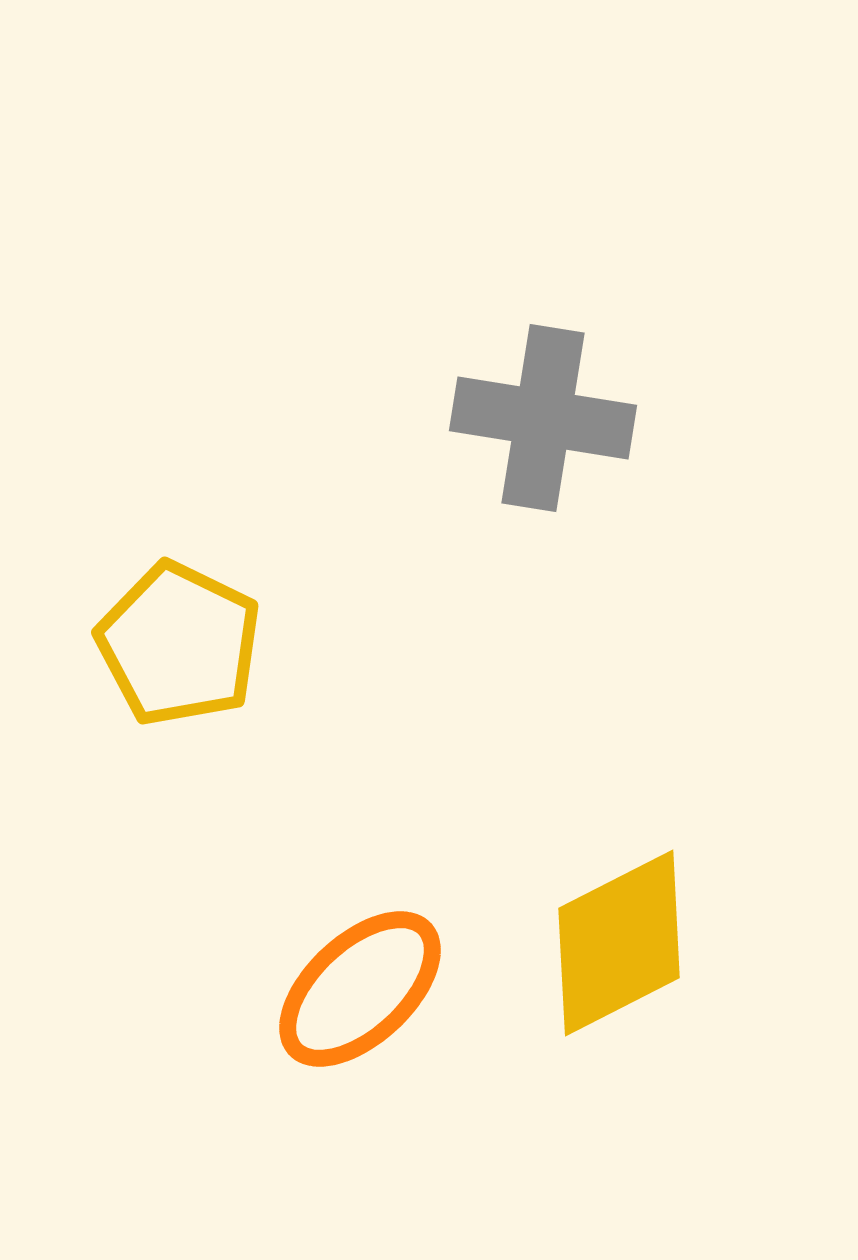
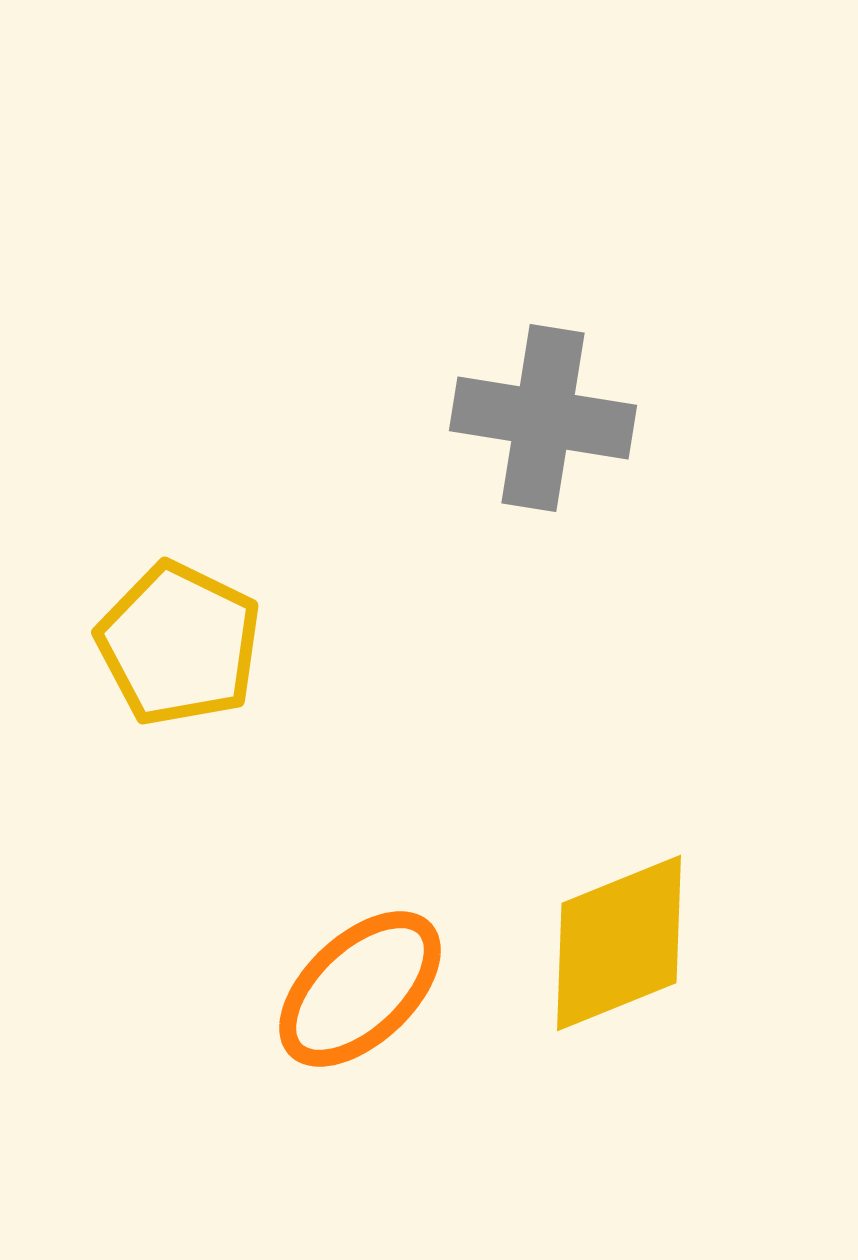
yellow diamond: rotated 5 degrees clockwise
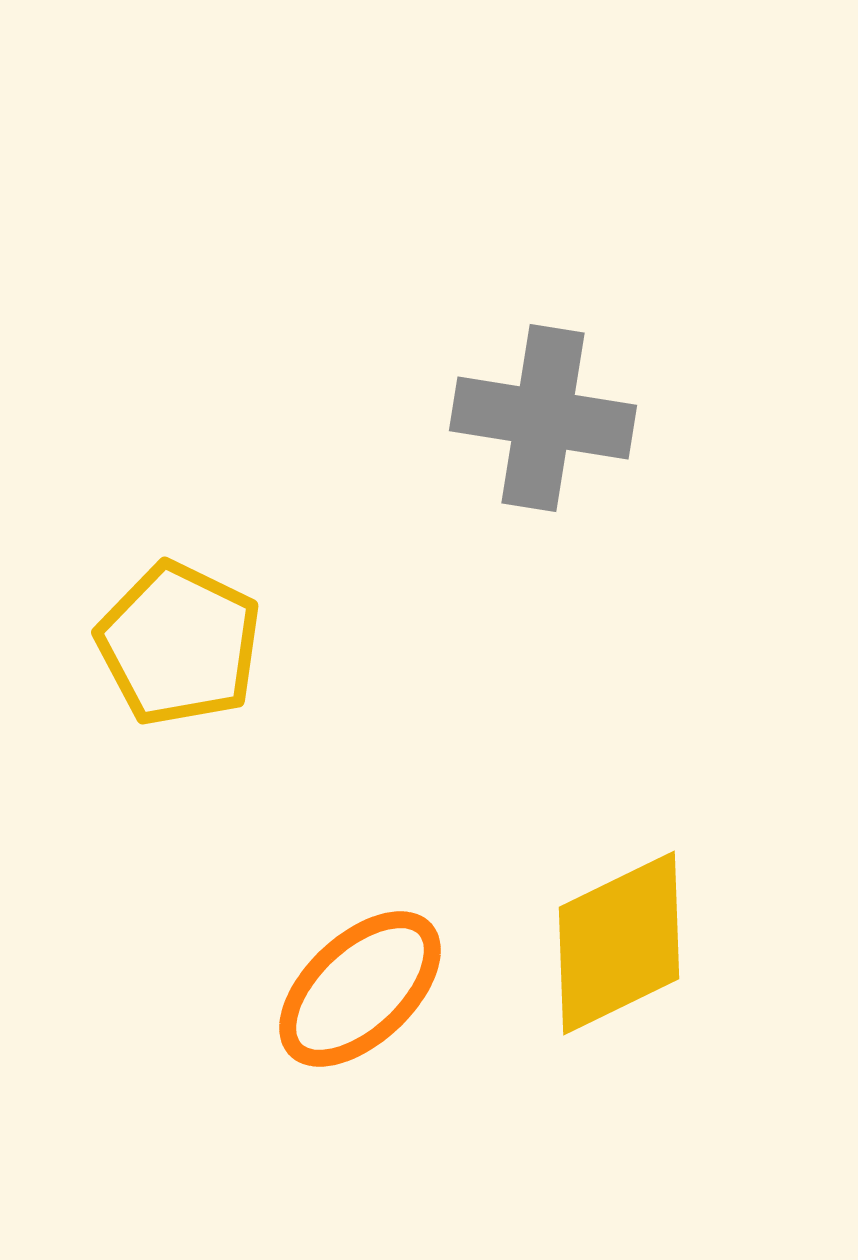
yellow diamond: rotated 4 degrees counterclockwise
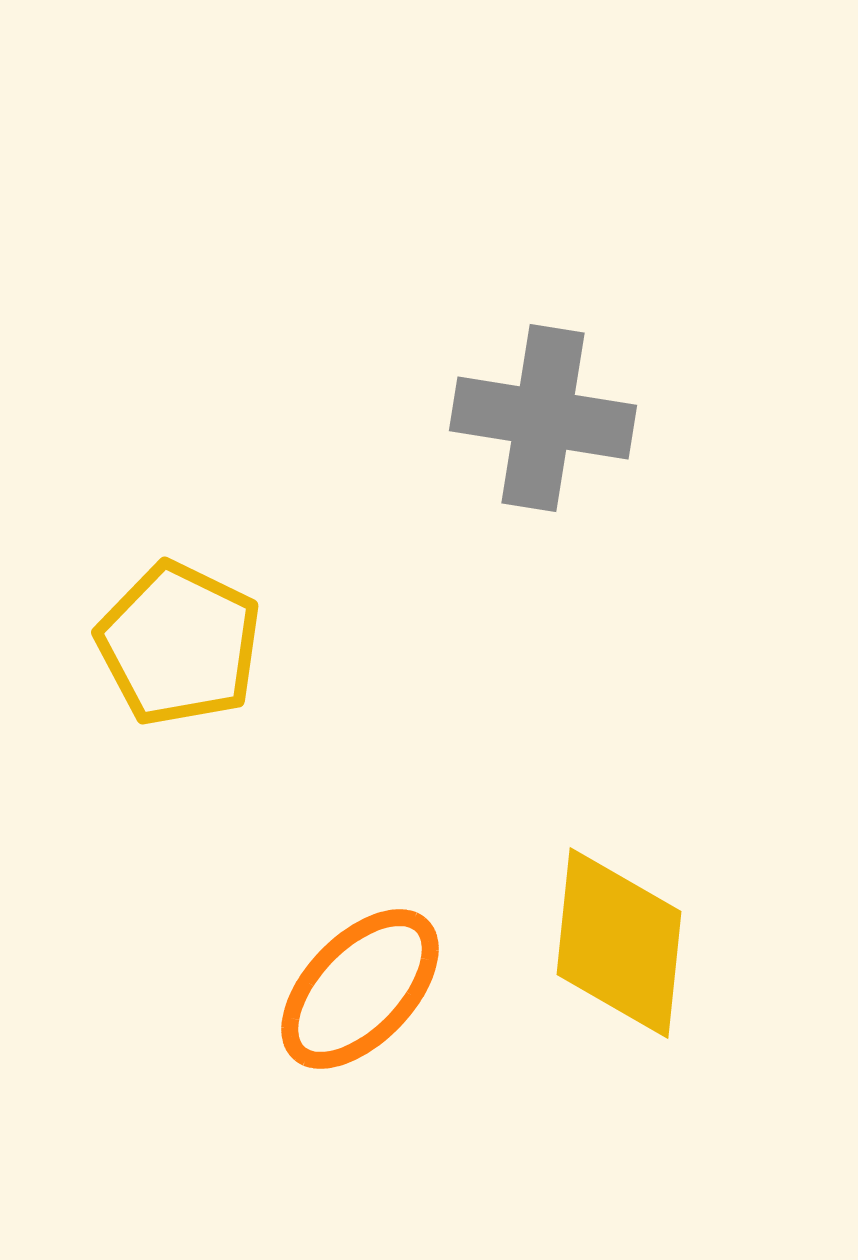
yellow diamond: rotated 58 degrees counterclockwise
orange ellipse: rotated 3 degrees counterclockwise
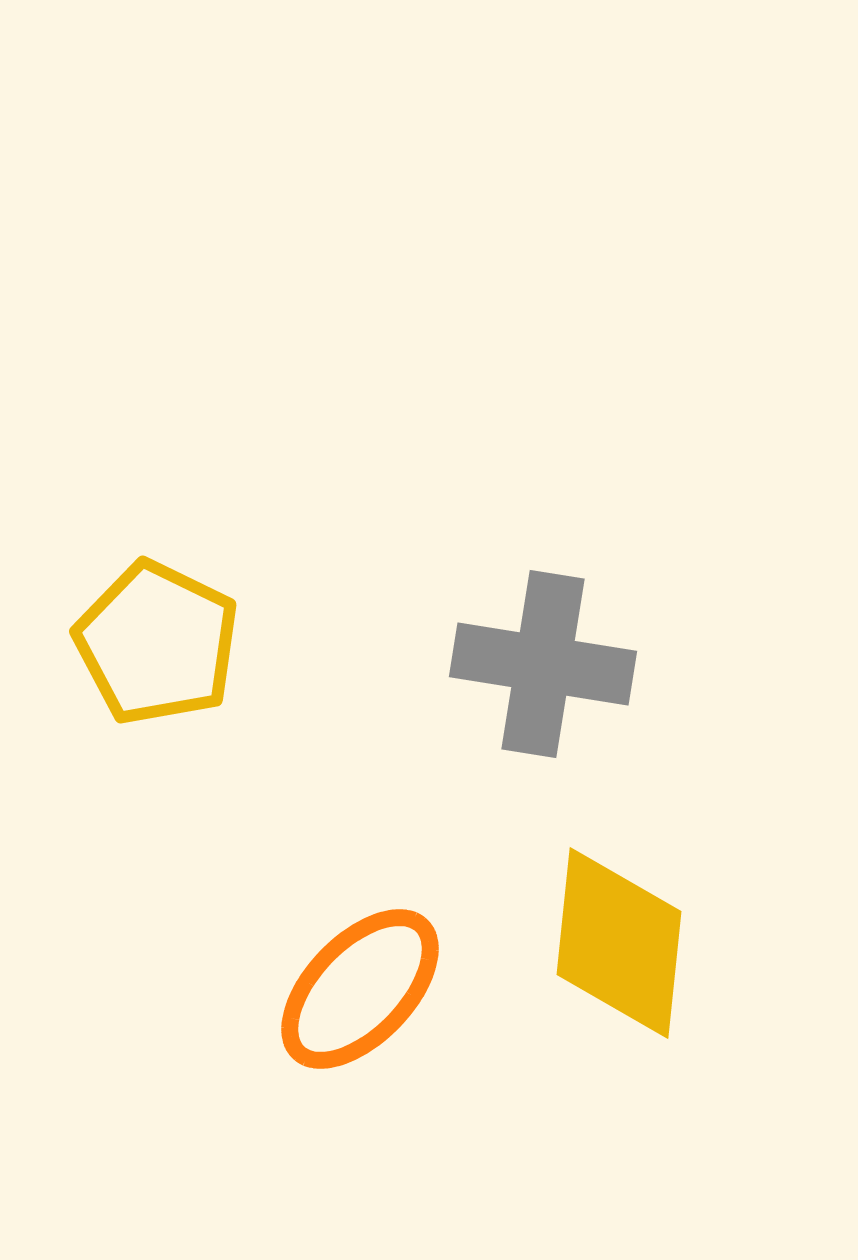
gray cross: moved 246 px down
yellow pentagon: moved 22 px left, 1 px up
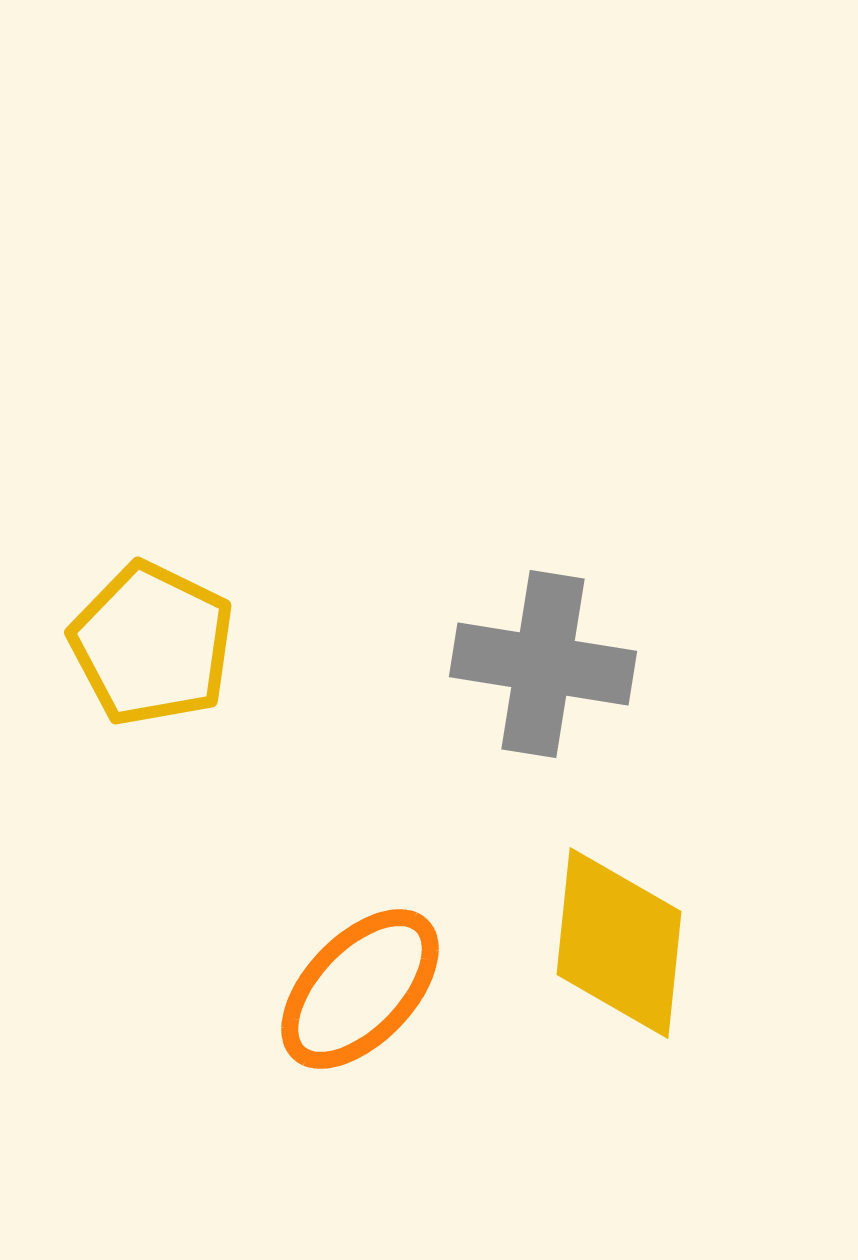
yellow pentagon: moved 5 px left, 1 px down
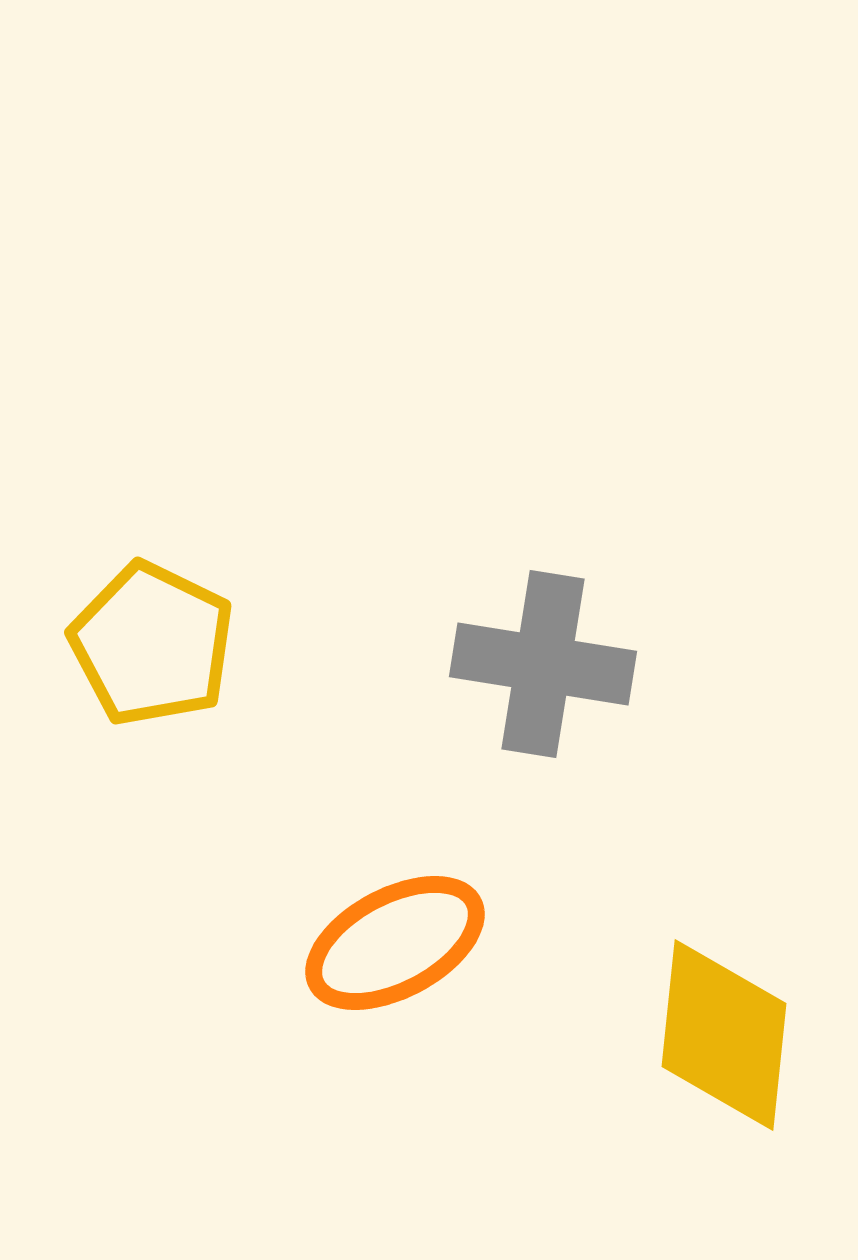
yellow diamond: moved 105 px right, 92 px down
orange ellipse: moved 35 px right, 46 px up; rotated 18 degrees clockwise
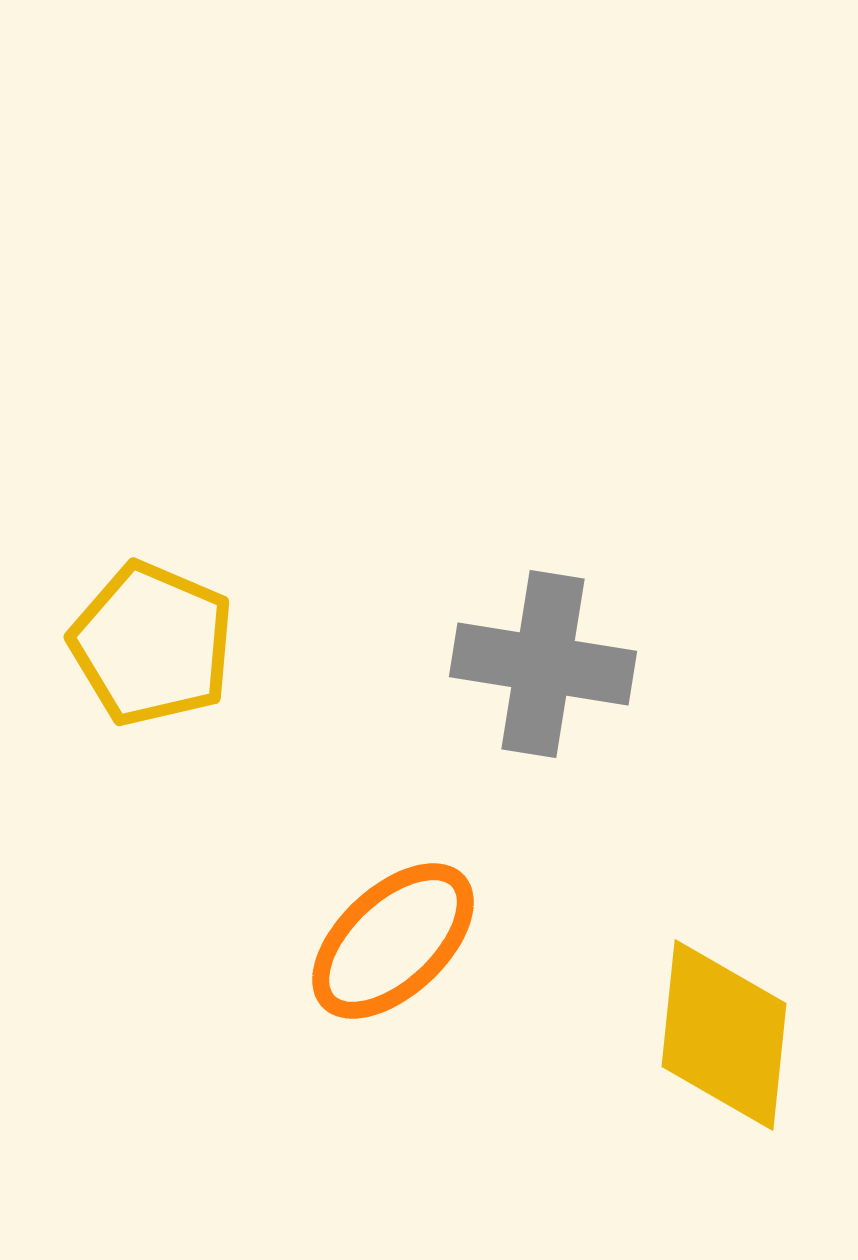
yellow pentagon: rotated 3 degrees counterclockwise
orange ellipse: moved 2 px left, 2 px up; rotated 15 degrees counterclockwise
